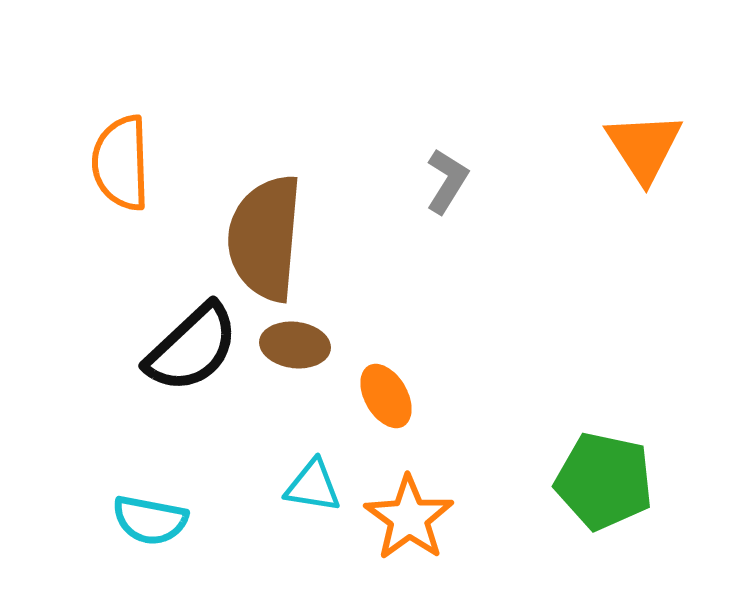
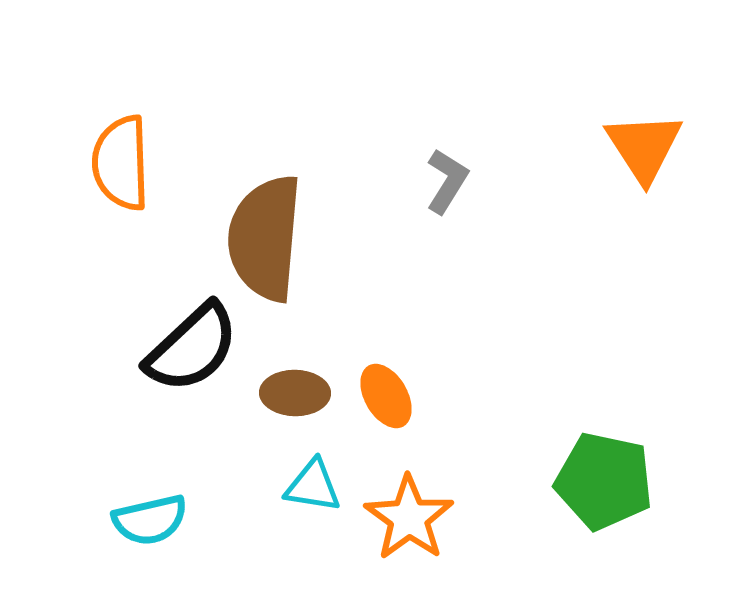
brown ellipse: moved 48 px down; rotated 6 degrees counterclockwise
cyan semicircle: rotated 24 degrees counterclockwise
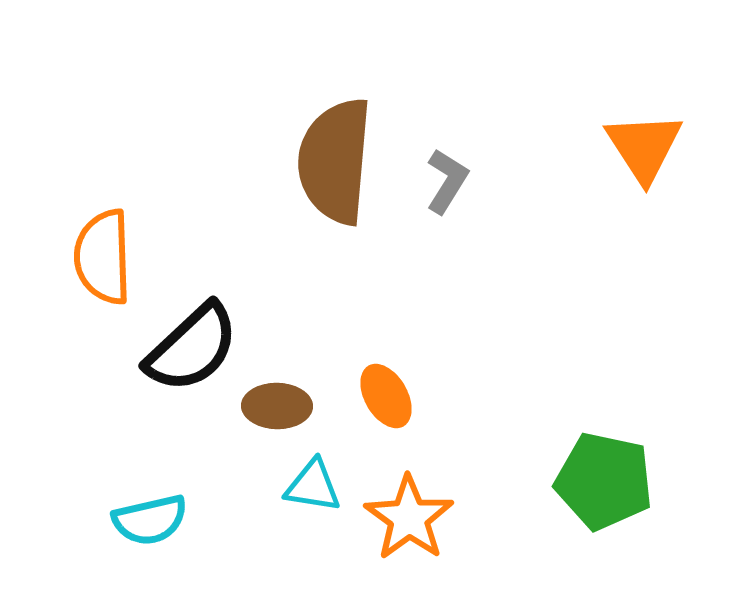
orange semicircle: moved 18 px left, 94 px down
brown semicircle: moved 70 px right, 77 px up
brown ellipse: moved 18 px left, 13 px down
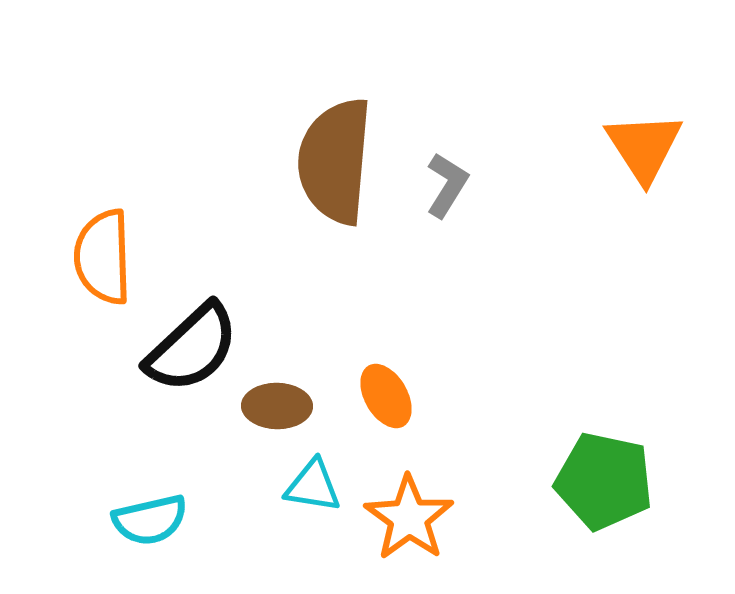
gray L-shape: moved 4 px down
